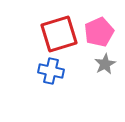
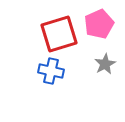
pink pentagon: moved 8 px up
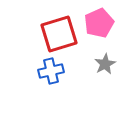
pink pentagon: moved 1 px up
blue cross: rotated 25 degrees counterclockwise
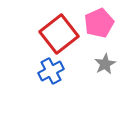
red square: rotated 21 degrees counterclockwise
blue cross: rotated 15 degrees counterclockwise
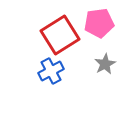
pink pentagon: rotated 16 degrees clockwise
red square: moved 1 px right, 1 px down; rotated 6 degrees clockwise
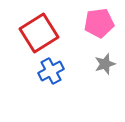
red square: moved 21 px left, 2 px up
gray star: rotated 10 degrees clockwise
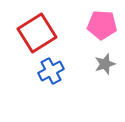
pink pentagon: moved 3 px right, 2 px down; rotated 12 degrees clockwise
red square: moved 2 px left
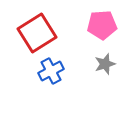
pink pentagon: rotated 8 degrees counterclockwise
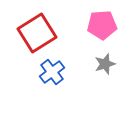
blue cross: moved 1 px right, 1 px down; rotated 10 degrees counterclockwise
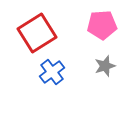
gray star: moved 2 px down
